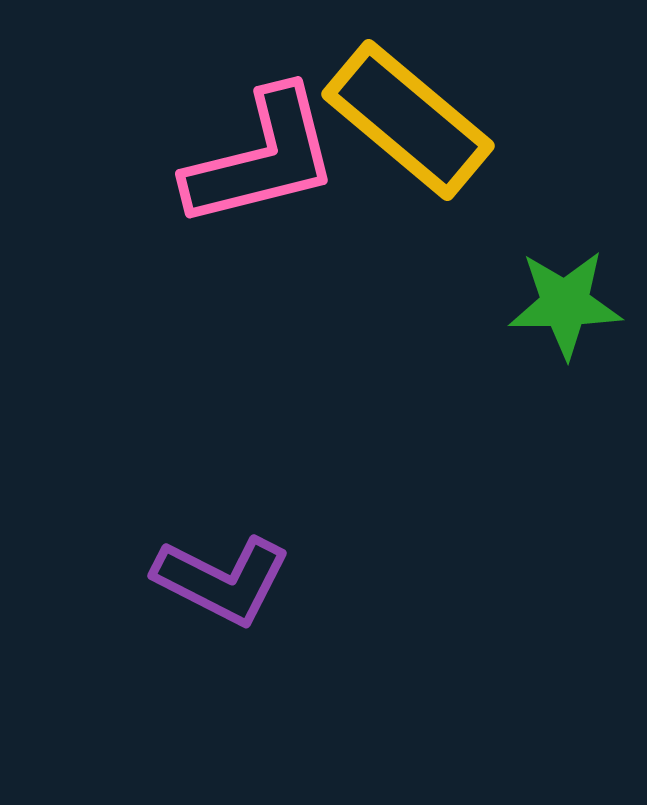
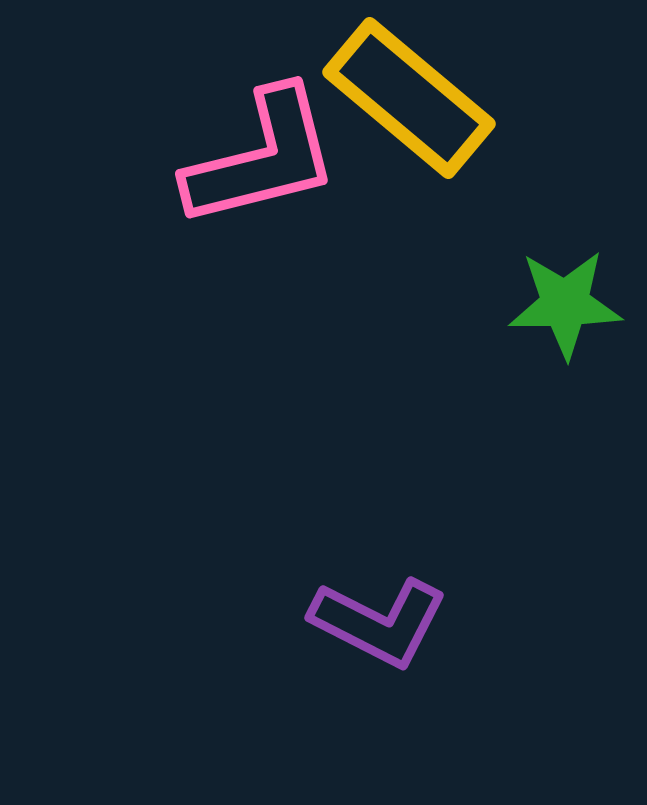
yellow rectangle: moved 1 px right, 22 px up
purple L-shape: moved 157 px right, 42 px down
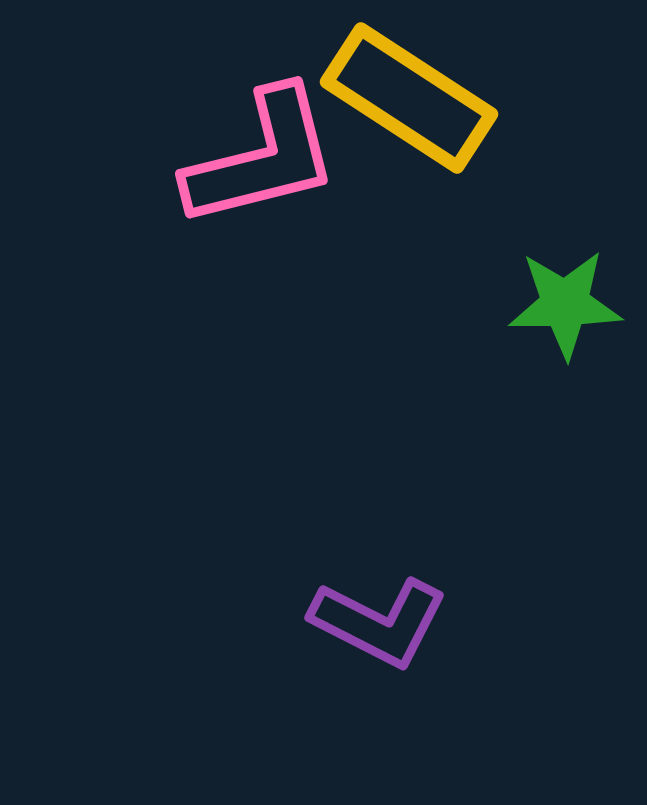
yellow rectangle: rotated 7 degrees counterclockwise
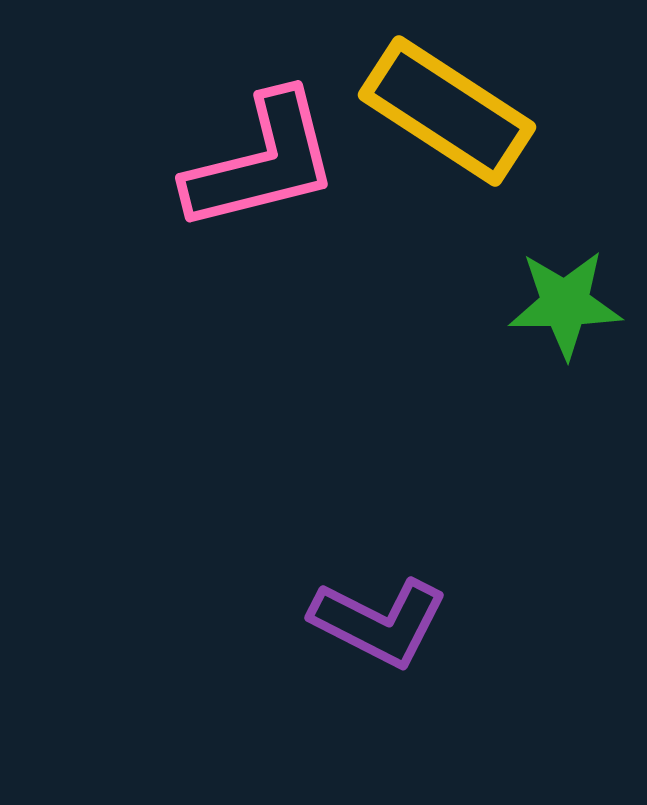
yellow rectangle: moved 38 px right, 13 px down
pink L-shape: moved 4 px down
